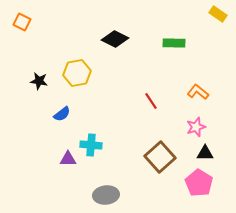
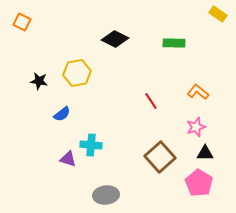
purple triangle: rotated 18 degrees clockwise
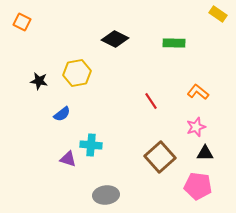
pink pentagon: moved 1 px left, 3 px down; rotated 24 degrees counterclockwise
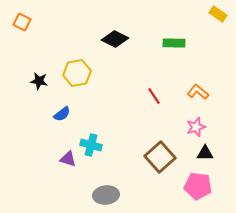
red line: moved 3 px right, 5 px up
cyan cross: rotated 10 degrees clockwise
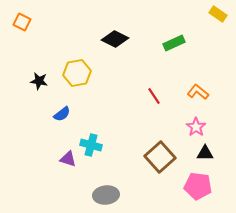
green rectangle: rotated 25 degrees counterclockwise
pink star: rotated 18 degrees counterclockwise
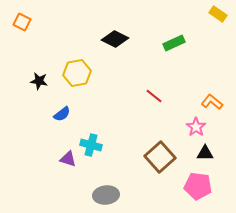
orange L-shape: moved 14 px right, 10 px down
red line: rotated 18 degrees counterclockwise
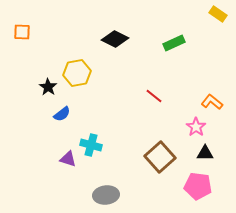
orange square: moved 10 px down; rotated 24 degrees counterclockwise
black star: moved 9 px right, 6 px down; rotated 24 degrees clockwise
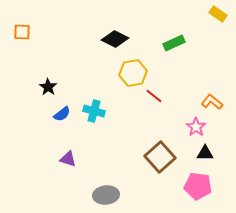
yellow hexagon: moved 56 px right
cyan cross: moved 3 px right, 34 px up
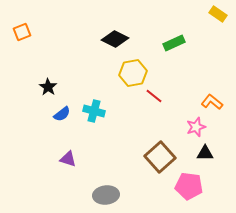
orange square: rotated 24 degrees counterclockwise
pink star: rotated 18 degrees clockwise
pink pentagon: moved 9 px left
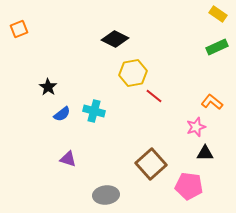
orange square: moved 3 px left, 3 px up
green rectangle: moved 43 px right, 4 px down
brown square: moved 9 px left, 7 px down
